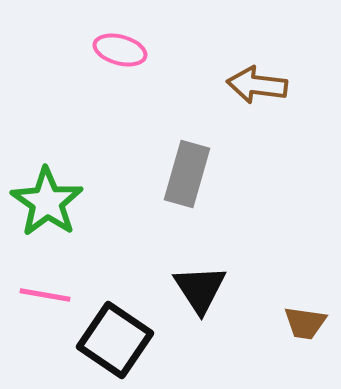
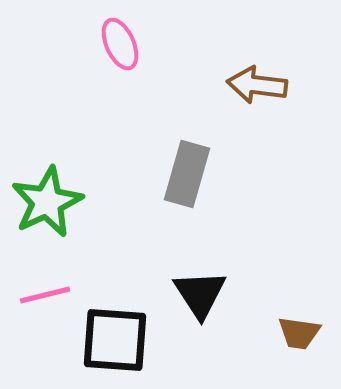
pink ellipse: moved 6 px up; rotated 51 degrees clockwise
green star: rotated 12 degrees clockwise
black triangle: moved 5 px down
pink line: rotated 24 degrees counterclockwise
brown trapezoid: moved 6 px left, 10 px down
black square: rotated 30 degrees counterclockwise
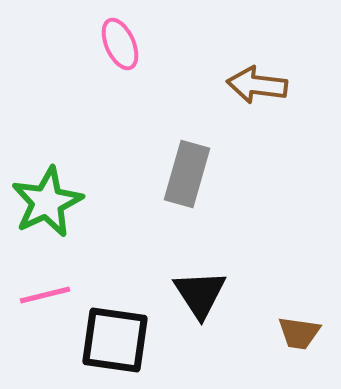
black square: rotated 4 degrees clockwise
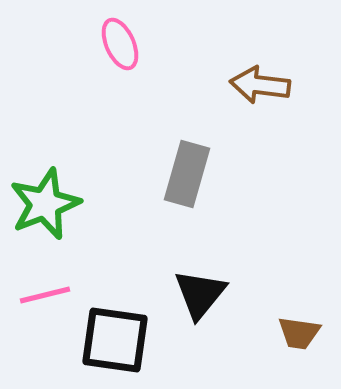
brown arrow: moved 3 px right
green star: moved 2 px left, 2 px down; rotated 4 degrees clockwise
black triangle: rotated 12 degrees clockwise
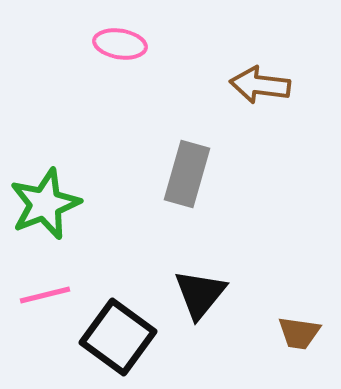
pink ellipse: rotated 57 degrees counterclockwise
black square: moved 3 px right, 3 px up; rotated 28 degrees clockwise
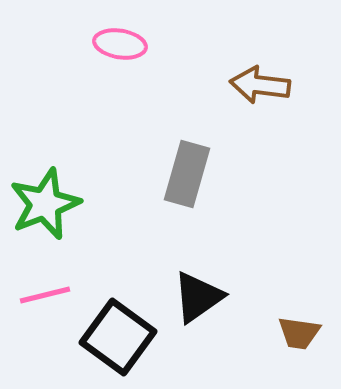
black triangle: moved 2 px left, 3 px down; rotated 16 degrees clockwise
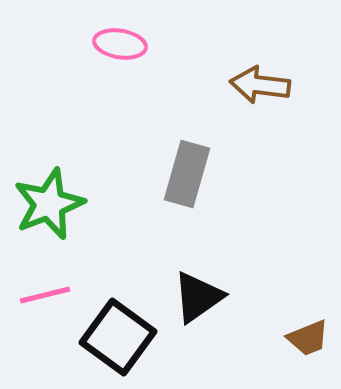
green star: moved 4 px right
brown trapezoid: moved 9 px right, 5 px down; rotated 30 degrees counterclockwise
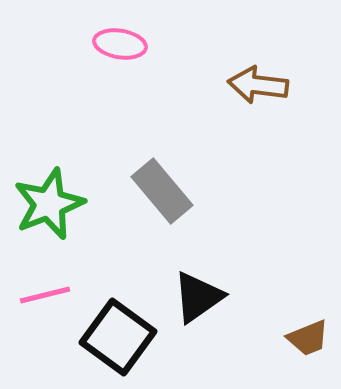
brown arrow: moved 2 px left
gray rectangle: moved 25 px left, 17 px down; rotated 56 degrees counterclockwise
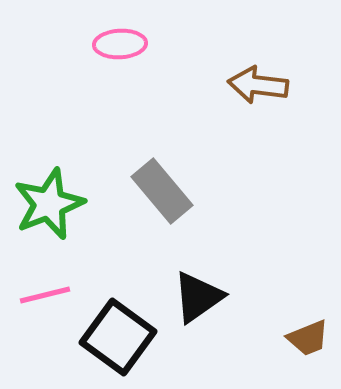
pink ellipse: rotated 12 degrees counterclockwise
